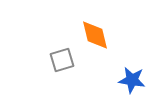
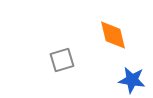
orange diamond: moved 18 px right
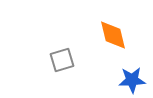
blue star: rotated 12 degrees counterclockwise
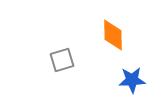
orange diamond: rotated 12 degrees clockwise
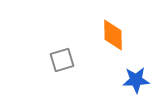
blue star: moved 4 px right
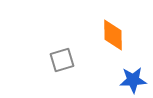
blue star: moved 3 px left
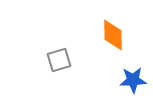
gray square: moved 3 px left
